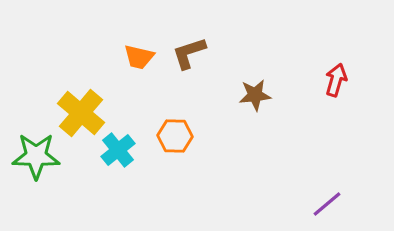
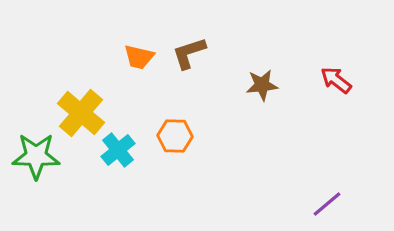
red arrow: rotated 68 degrees counterclockwise
brown star: moved 7 px right, 10 px up
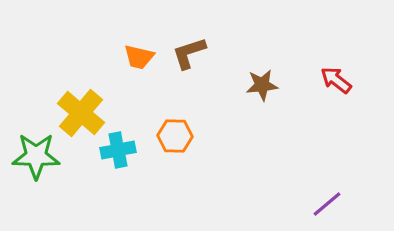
cyan cross: rotated 28 degrees clockwise
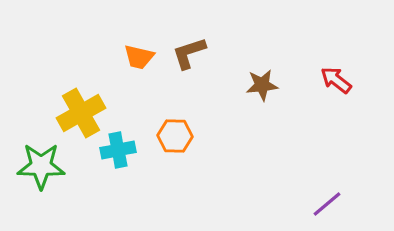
yellow cross: rotated 21 degrees clockwise
green star: moved 5 px right, 10 px down
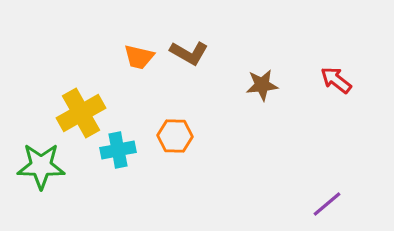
brown L-shape: rotated 132 degrees counterclockwise
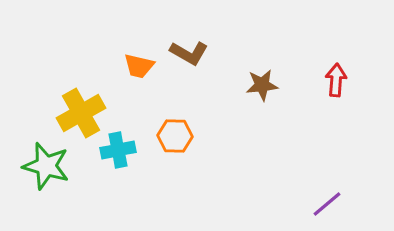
orange trapezoid: moved 9 px down
red arrow: rotated 56 degrees clockwise
green star: moved 5 px right; rotated 15 degrees clockwise
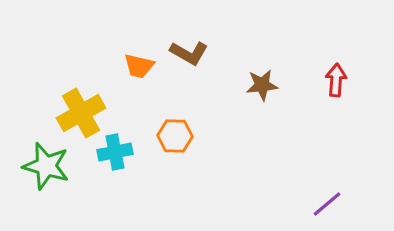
cyan cross: moved 3 px left, 2 px down
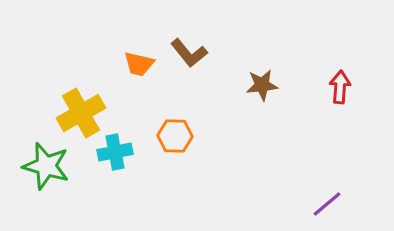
brown L-shape: rotated 21 degrees clockwise
orange trapezoid: moved 2 px up
red arrow: moved 4 px right, 7 px down
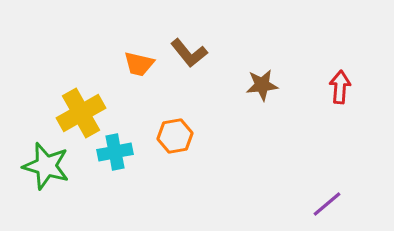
orange hexagon: rotated 12 degrees counterclockwise
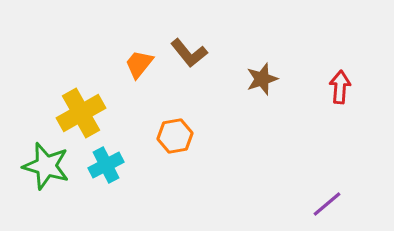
orange trapezoid: rotated 116 degrees clockwise
brown star: moved 6 px up; rotated 12 degrees counterclockwise
cyan cross: moved 9 px left, 13 px down; rotated 16 degrees counterclockwise
